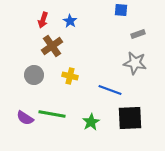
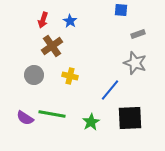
gray star: rotated 10 degrees clockwise
blue line: rotated 70 degrees counterclockwise
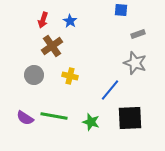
green line: moved 2 px right, 2 px down
green star: rotated 24 degrees counterclockwise
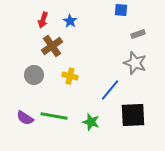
black square: moved 3 px right, 3 px up
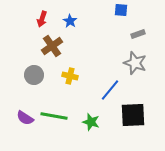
red arrow: moved 1 px left, 1 px up
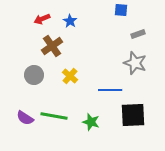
red arrow: rotated 49 degrees clockwise
yellow cross: rotated 28 degrees clockwise
blue line: rotated 50 degrees clockwise
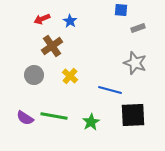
gray rectangle: moved 6 px up
blue line: rotated 15 degrees clockwise
green star: rotated 24 degrees clockwise
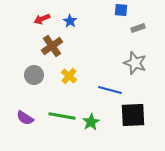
yellow cross: moved 1 px left
green line: moved 8 px right
